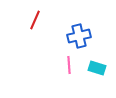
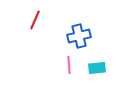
cyan rectangle: rotated 24 degrees counterclockwise
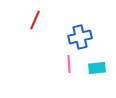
blue cross: moved 1 px right, 1 px down
pink line: moved 1 px up
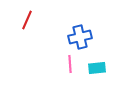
red line: moved 8 px left
pink line: moved 1 px right
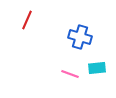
blue cross: rotated 30 degrees clockwise
pink line: moved 10 px down; rotated 66 degrees counterclockwise
